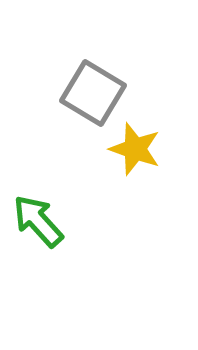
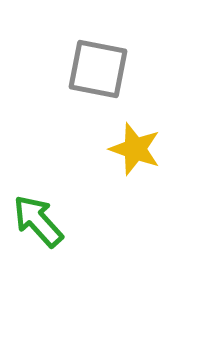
gray square: moved 5 px right, 24 px up; rotated 20 degrees counterclockwise
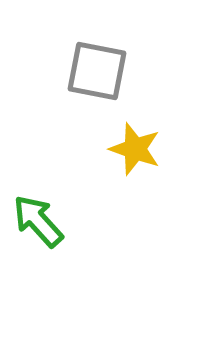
gray square: moved 1 px left, 2 px down
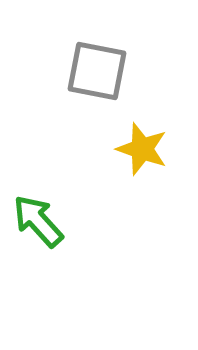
yellow star: moved 7 px right
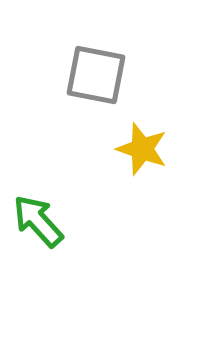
gray square: moved 1 px left, 4 px down
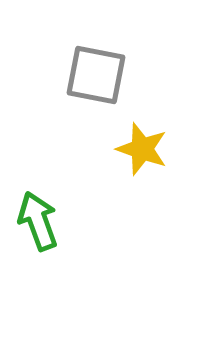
green arrow: rotated 22 degrees clockwise
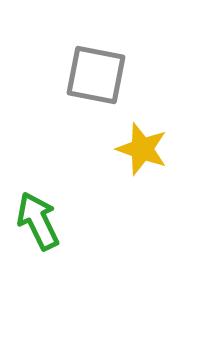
green arrow: rotated 6 degrees counterclockwise
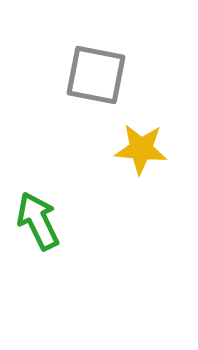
yellow star: moved 1 px left; rotated 14 degrees counterclockwise
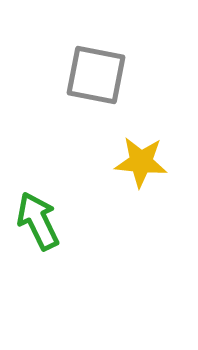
yellow star: moved 13 px down
